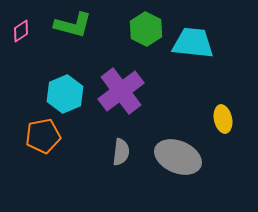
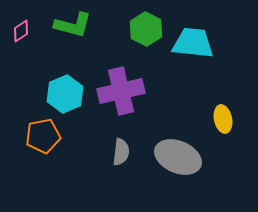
purple cross: rotated 24 degrees clockwise
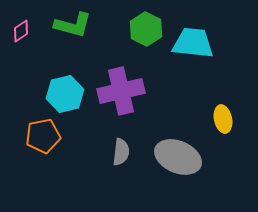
cyan hexagon: rotated 9 degrees clockwise
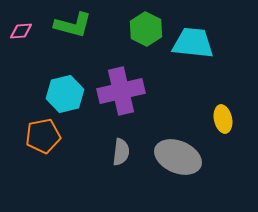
pink diamond: rotated 30 degrees clockwise
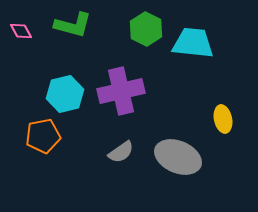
pink diamond: rotated 65 degrees clockwise
gray semicircle: rotated 48 degrees clockwise
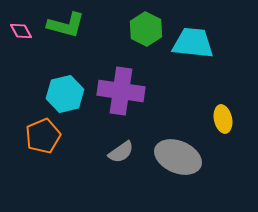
green L-shape: moved 7 px left
purple cross: rotated 21 degrees clockwise
orange pentagon: rotated 12 degrees counterclockwise
